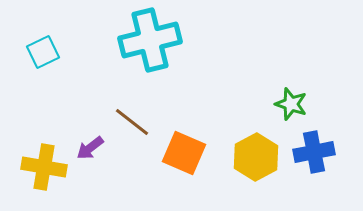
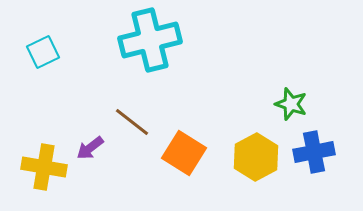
orange square: rotated 9 degrees clockwise
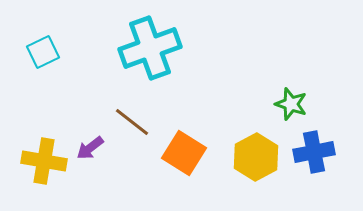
cyan cross: moved 8 px down; rotated 6 degrees counterclockwise
yellow cross: moved 6 px up
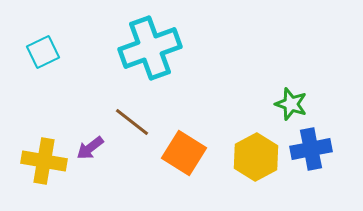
blue cross: moved 3 px left, 3 px up
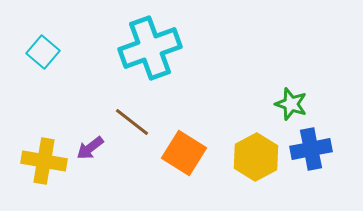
cyan square: rotated 24 degrees counterclockwise
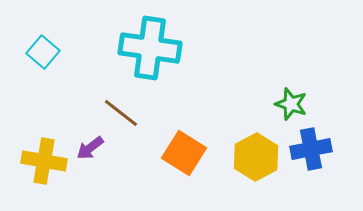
cyan cross: rotated 28 degrees clockwise
brown line: moved 11 px left, 9 px up
